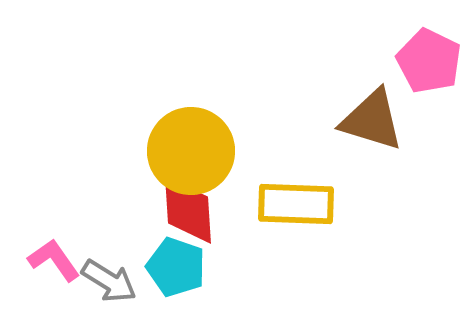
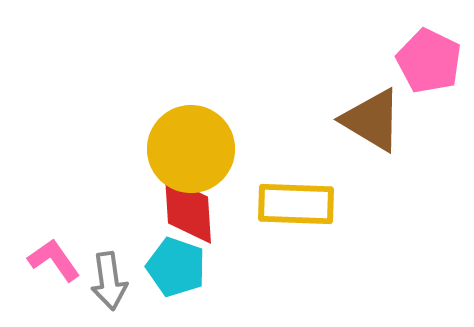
brown triangle: rotated 14 degrees clockwise
yellow circle: moved 2 px up
gray arrow: rotated 50 degrees clockwise
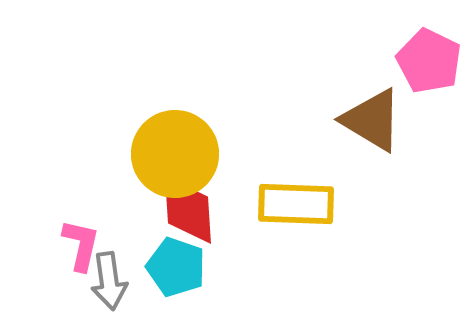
yellow circle: moved 16 px left, 5 px down
pink L-shape: moved 27 px right, 15 px up; rotated 48 degrees clockwise
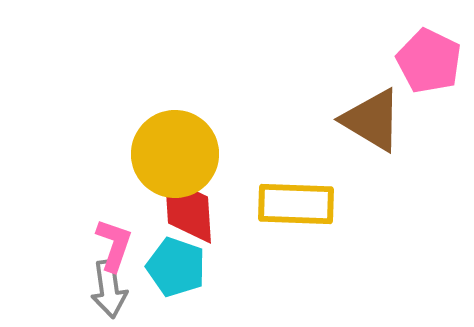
pink L-shape: moved 33 px right; rotated 6 degrees clockwise
gray arrow: moved 8 px down
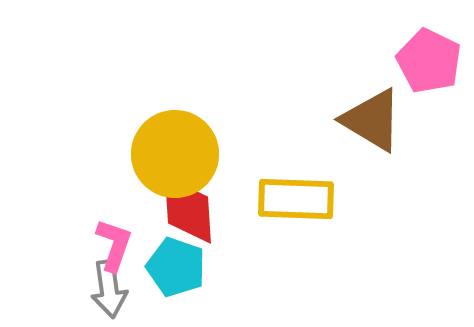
yellow rectangle: moved 5 px up
